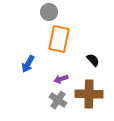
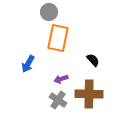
orange rectangle: moved 1 px left, 1 px up
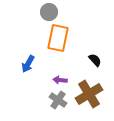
black semicircle: moved 2 px right
purple arrow: moved 1 px left, 1 px down; rotated 24 degrees clockwise
brown cross: rotated 32 degrees counterclockwise
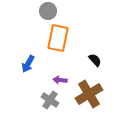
gray circle: moved 1 px left, 1 px up
gray cross: moved 8 px left
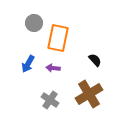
gray circle: moved 14 px left, 12 px down
purple arrow: moved 7 px left, 12 px up
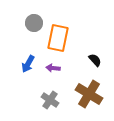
brown cross: rotated 28 degrees counterclockwise
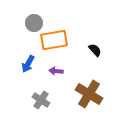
orange rectangle: moved 4 px left, 2 px down; rotated 68 degrees clockwise
black semicircle: moved 10 px up
purple arrow: moved 3 px right, 3 px down
gray cross: moved 9 px left
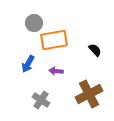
brown cross: rotated 32 degrees clockwise
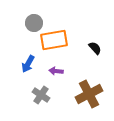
black semicircle: moved 2 px up
gray cross: moved 5 px up
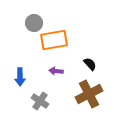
black semicircle: moved 5 px left, 16 px down
blue arrow: moved 8 px left, 13 px down; rotated 30 degrees counterclockwise
gray cross: moved 1 px left, 6 px down
